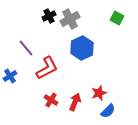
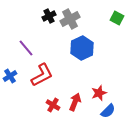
red L-shape: moved 5 px left, 7 px down
red cross: moved 2 px right, 5 px down
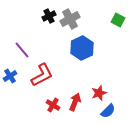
green square: moved 1 px right, 2 px down
purple line: moved 4 px left, 2 px down
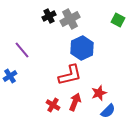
red L-shape: moved 28 px right; rotated 15 degrees clockwise
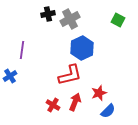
black cross: moved 1 px left, 2 px up; rotated 16 degrees clockwise
purple line: rotated 48 degrees clockwise
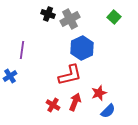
black cross: rotated 32 degrees clockwise
green square: moved 4 px left, 3 px up; rotated 16 degrees clockwise
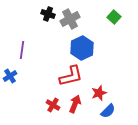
red L-shape: moved 1 px right, 1 px down
red arrow: moved 2 px down
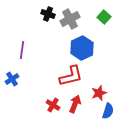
green square: moved 10 px left
blue cross: moved 2 px right, 3 px down
blue semicircle: rotated 28 degrees counterclockwise
